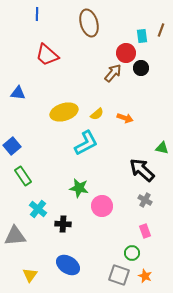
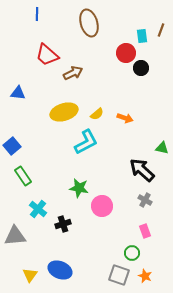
brown arrow: moved 40 px left; rotated 24 degrees clockwise
cyan L-shape: moved 1 px up
black cross: rotated 21 degrees counterclockwise
blue ellipse: moved 8 px left, 5 px down; rotated 10 degrees counterclockwise
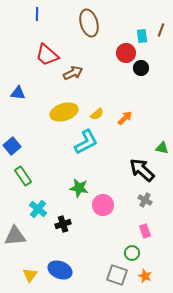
orange arrow: rotated 63 degrees counterclockwise
pink circle: moved 1 px right, 1 px up
gray square: moved 2 px left
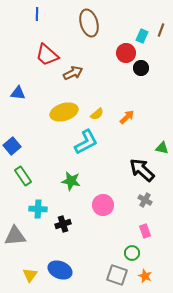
cyan rectangle: rotated 32 degrees clockwise
orange arrow: moved 2 px right, 1 px up
green star: moved 8 px left, 7 px up
cyan cross: rotated 36 degrees counterclockwise
